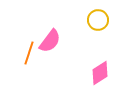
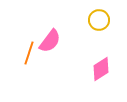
yellow circle: moved 1 px right
pink diamond: moved 1 px right, 4 px up
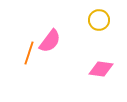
pink diamond: rotated 40 degrees clockwise
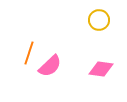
pink semicircle: moved 25 px down; rotated 10 degrees clockwise
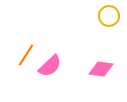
yellow circle: moved 10 px right, 4 px up
orange line: moved 3 px left, 2 px down; rotated 15 degrees clockwise
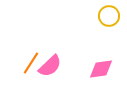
orange line: moved 5 px right, 8 px down
pink diamond: rotated 15 degrees counterclockwise
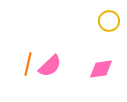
yellow circle: moved 5 px down
orange line: moved 3 px left, 1 px down; rotated 20 degrees counterclockwise
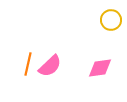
yellow circle: moved 2 px right, 1 px up
pink diamond: moved 1 px left, 1 px up
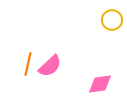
yellow circle: moved 1 px right
pink diamond: moved 16 px down
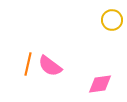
pink semicircle: rotated 80 degrees clockwise
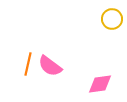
yellow circle: moved 1 px up
